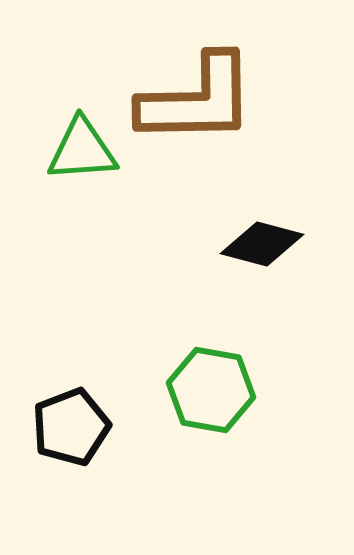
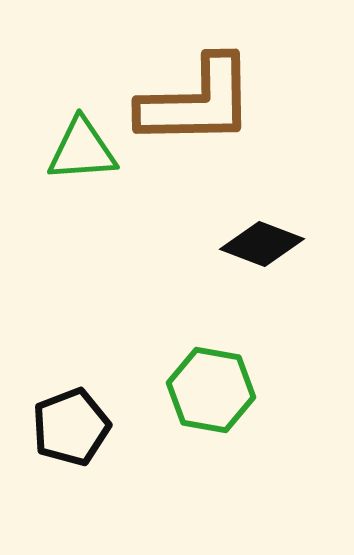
brown L-shape: moved 2 px down
black diamond: rotated 6 degrees clockwise
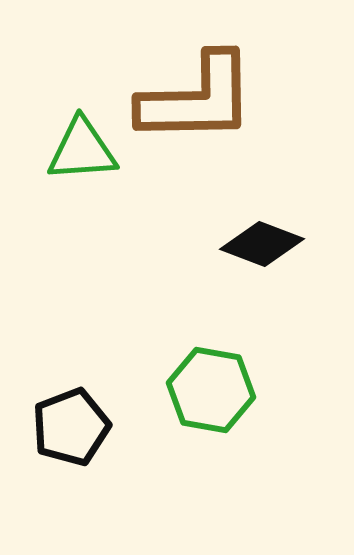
brown L-shape: moved 3 px up
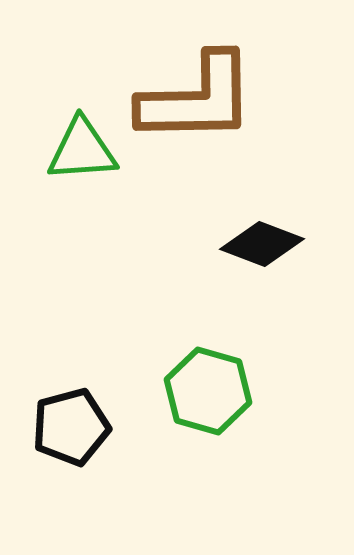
green hexagon: moved 3 px left, 1 px down; rotated 6 degrees clockwise
black pentagon: rotated 6 degrees clockwise
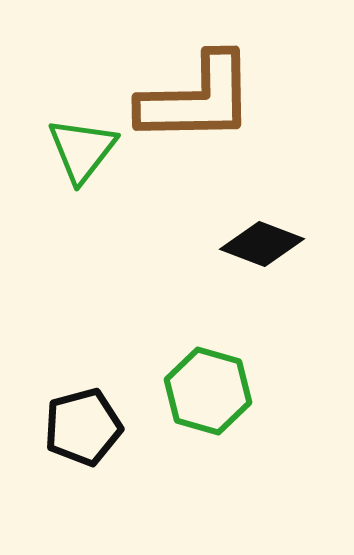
green triangle: rotated 48 degrees counterclockwise
black pentagon: moved 12 px right
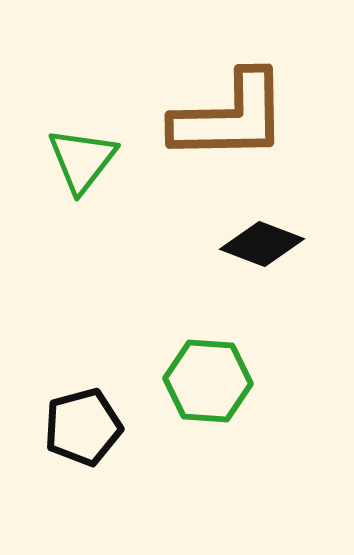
brown L-shape: moved 33 px right, 18 px down
green triangle: moved 10 px down
green hexagon: moved 10 px up; rotated 12 degrees counterclockwise
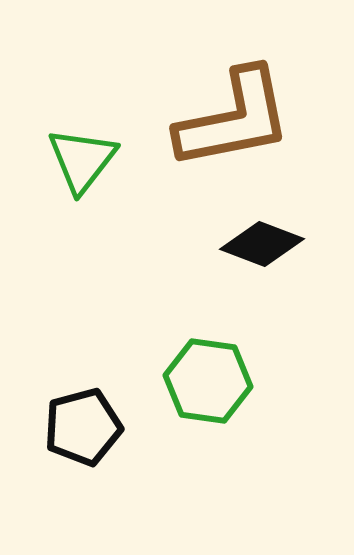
brown L-shape: moved 4 px right, 2 px down; rotated 10 degrees counterclockwise
green hexagon: rotated 4 degrees clockwise
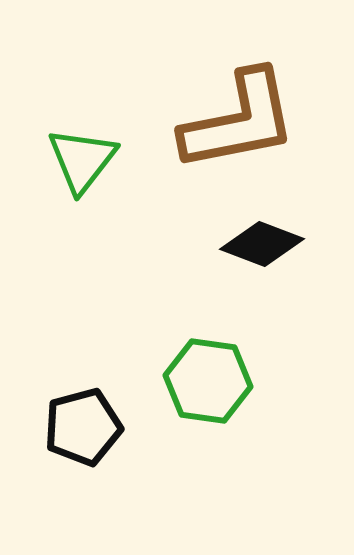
brown L-shape: moved 5 px right, 2 px down
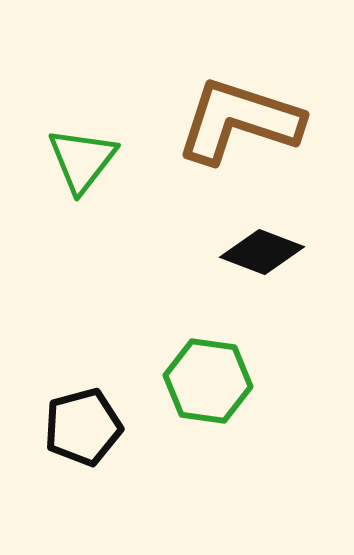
brown L-shape: rotated 151 degrees counterclockwise
black diamond: moved 8 px down
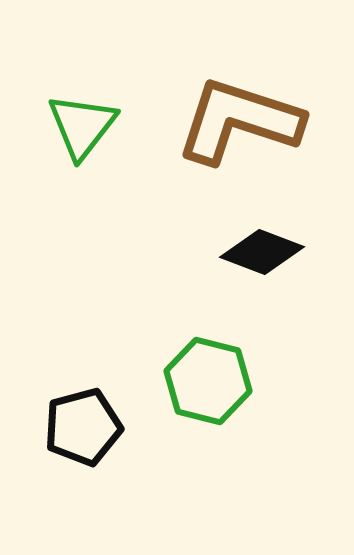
green triangle: moved 34 px up
green hexagon: rotated 6 degrees clockwise
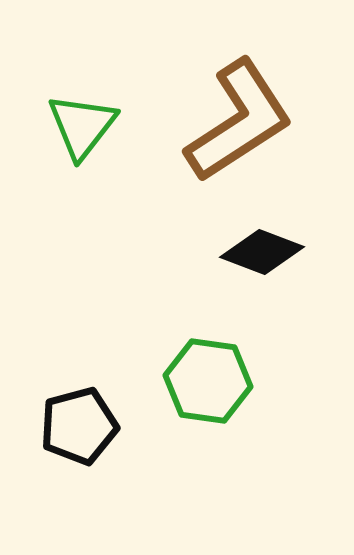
brown L-shape: rotated 129 degrees clockwise
green hexagon: rotated 6 degrees counterclockwise
black pentagon: moved 4 px left, 1 px up
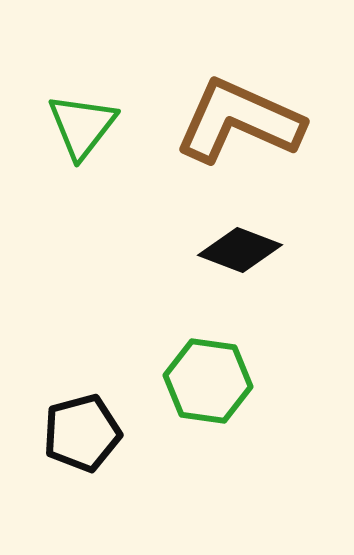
brown L-shape: rotated 123 degrees counterclockwise
black diamond: moved 22 px left, 2 px up
black pentagon: moved 3 px right, 7 px down
